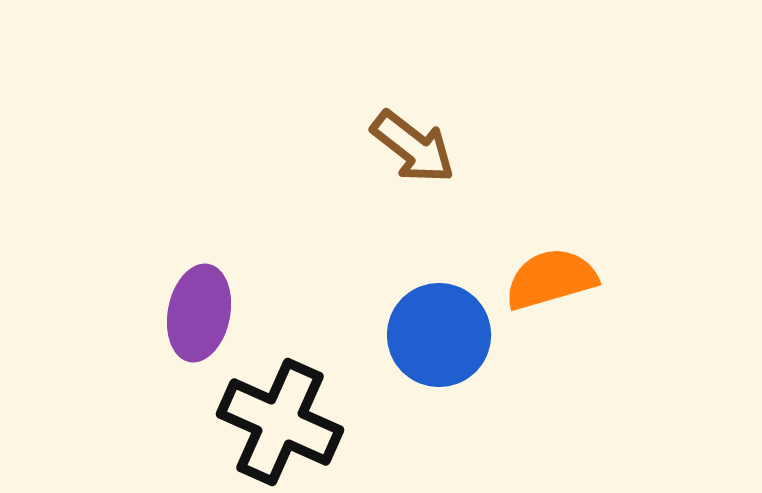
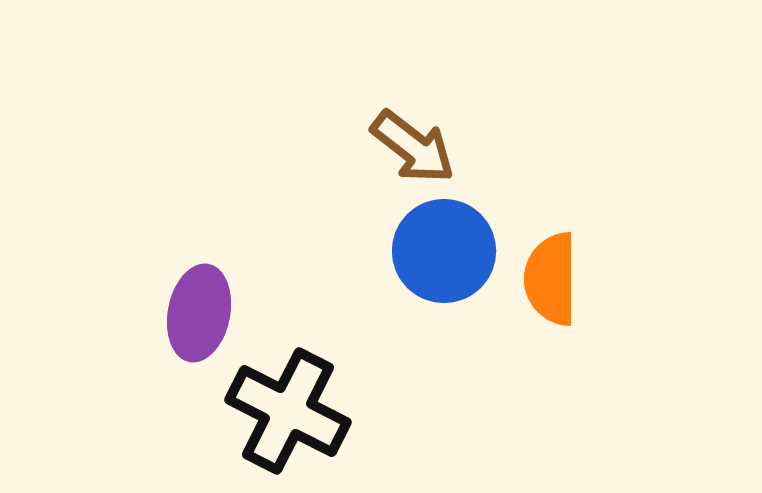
orange semicircle: rotated 74 degrees counterclockwise
blue circle: moved 5 px right, 84 px up
black cross: moved 8 px right, 11 px up; rotated 3 degrees clockwise
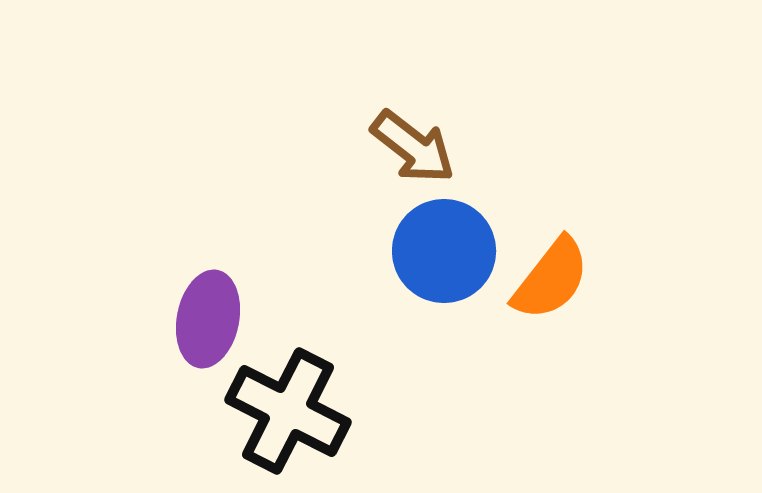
orange semicircle: rotated 142 degrees counterclockwise
purple ellipse: moved 9 px right, 6 px down
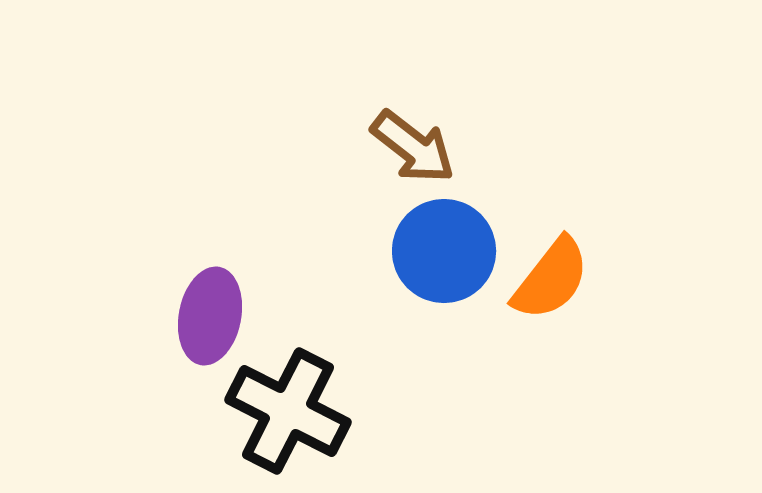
purple ellipse: moved 2 px right, 3 px up
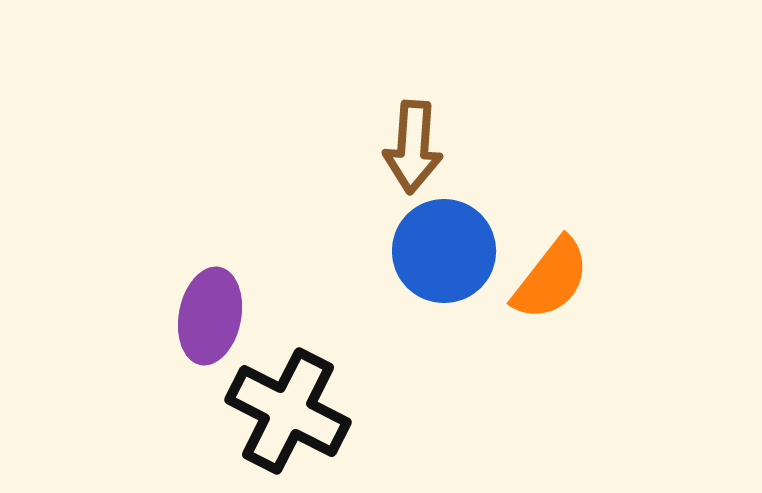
brown arrow: rotated 56 degrees clockwise
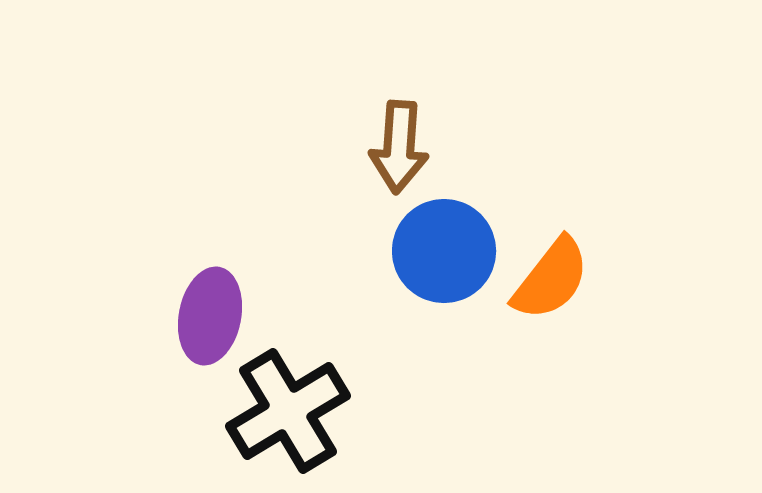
brown arrow: moved 14 px left
black cross: rotated 32 degrees clockwise
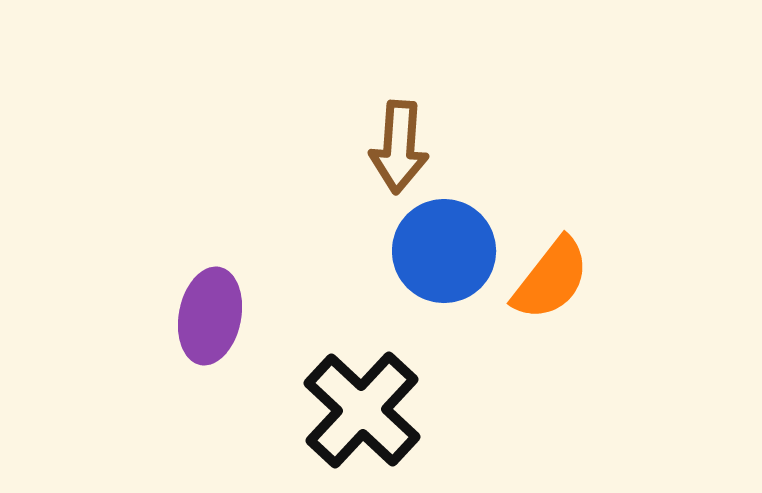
black cross: moved 74 px right, 1 px up; rotated 16 degrees counterclockwise
